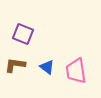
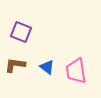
purple square: moved 2 px left, 2 px up
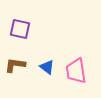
purple square: moved 1 px left, 3 px up; rotated 10 degrees counterclockwise
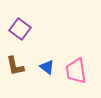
purple square: rotated 25 degrees clockwise
brown L-shape: moved 1 px down; rotated 110 degrees counterclockwise
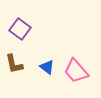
brown L-shape: moved 1 px left, 2 px up
pink trapezoid: rotated 32 degrees counterclockwise
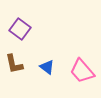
pink trapezoid: moved 6 px right
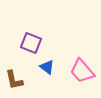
purple square: moved 11 px right, 14 px down; rotated 15 degrees counterclockwise
brown L-shape: moved 16 px down
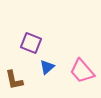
blue triangle: rotated 42 degrees clockwise
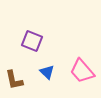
purple square: moved 1 px right, 2 px up
blue triangle: moved 5 px down; rotated 35 degrees counterclockwise
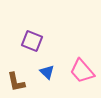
brown L-shape: moved 2 px right, 2 px down
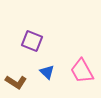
pink trapezoid: rotated 12 degrees clockwise
brown L-shape: rotated 45 degrees counterclockwise
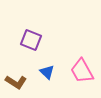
purple square: moved 1 px left, 1 px up
